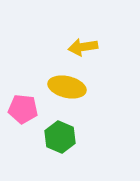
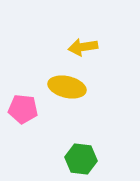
green hexagon: moved 21 px right, 22 px down; rotated 16 degrees counterclockwise
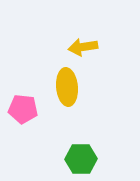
yellow ellipse: rotated 72 degrees clockwise
green hexagon: rotated 8 degrees counterclockwise
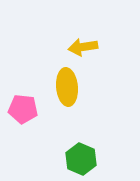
green hexagon: rotated 24 degrees clockwise
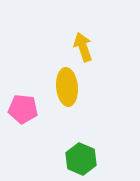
yellow arrow: rotated 80 degrees clockwise
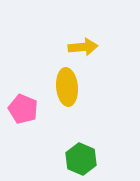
yellow arrow: rotated 104 degrees clockwise
pink pentagon: rotated 16 degrees clockwise
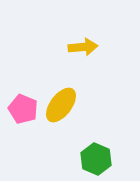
yellow ellipse: moved 6 px left, 18 px down; rotated 42 degrees clockwise
green hexagon: moved 15 px right
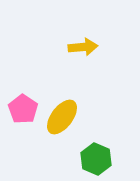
yellow ellipse: moved 1 px right, 12 px down
pink pentagon: rotated 12 degrees clockwise
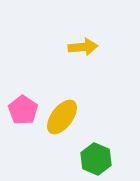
pink pentagon: moved 1 px down
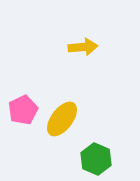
pink pentagon: rotated 12 degrees clockwise
yellow ellipse: moved 2 px down
